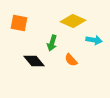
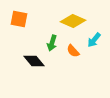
orange square: moved 4 px up
cyan arrow: rotated 119 degrees clockwise
orange semicircle: moved 2 px right, 9 px up
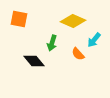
orange semicircle: moved 5 px right, 3 px down
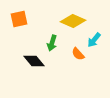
orange square: rotated 24 degrees counterclockwise
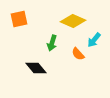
black diamond: moved 2 px right, 7 px down
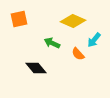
green arrow: rotated 98 degrees clockwise
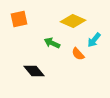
black diamond: moved 2 px left, 3 px down
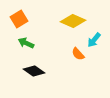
orange square: rotated 18 degrees counterclockwise
green arrow: moved 26 px left
black diamond: rotated 15 degrees counterclockwise
